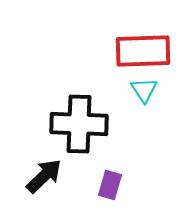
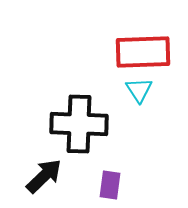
red rectangle: moved 1 px down
cyan triangle: moved 5 px left
purple rectangle: rotated 8 degrees counterclockwise
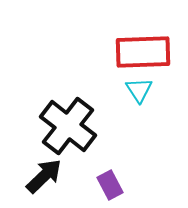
black cross: moved 11 px left, 2 px down; rotated 36 degrees clockwise
purple rectangle: rotated 36 degrees counterclockwise
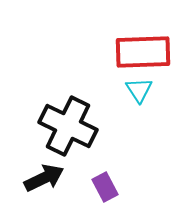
black cross: rotated 12 degrees counterclockwise
black arrow: moved 2 px down; rotated 18 degrees clockwise
purple rectangle: moved 5 px left, 2 px down
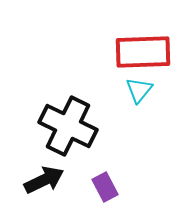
cyan triangle: rotated 12 degrees clockwise
black arrow: moved 2 px down
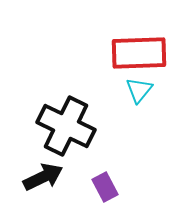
red rectangle: moved 4 px left, 1 px down
black cross: moved 2 px left
black arrow: moved 1 px left, 3 px up
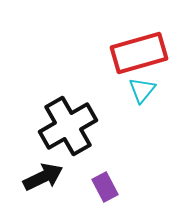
red rectangle: rotated 14 degrees counterclockwise
cyan triangle: moved 3 px right
black cross: moved 2 px right; rotated 34 degrees clockwise
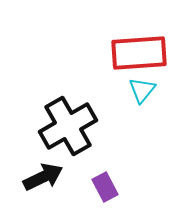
red rectangle: rotated 12 degrees clockwise
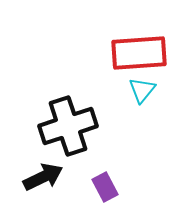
black cross: rotated 12 degrees clockwise
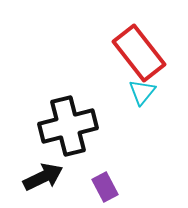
red rectangle: rotated 56 degrees clockwise
cyan triangle: moved 2 px down
black cross: rotated 4 degrees clockwise
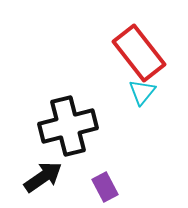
black arrow: rotated 9 degrees counterclockwise
